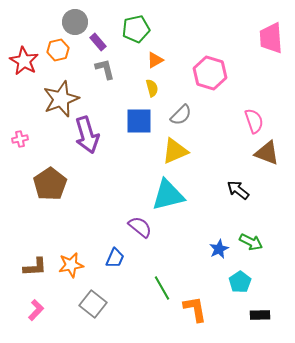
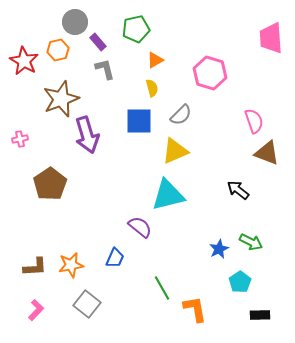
gray square: moved 6 px left
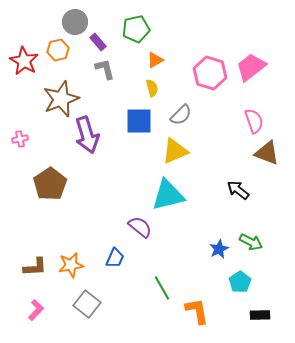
pink trapezoid: moved 20 px left, 29 px down; rotated 56 degrees clockwise
orange L-shape: moved 2 px right, 2 px down
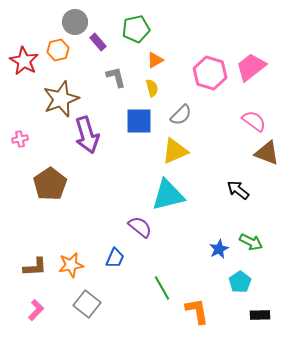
gray L-shape: moved 11 px right, 8 px down
pink semicircle: rotated 35 degrees counterclockwise
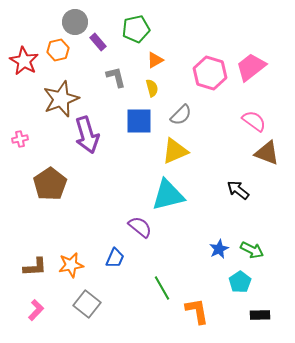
green arrow: moved 1 px right, 8 px down
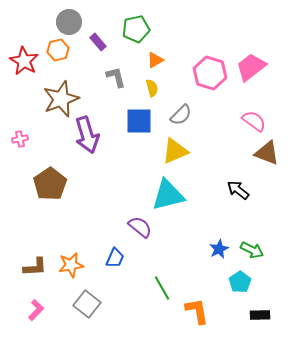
gray circle: moved 6 px left
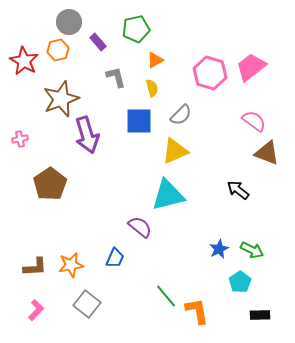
green line: moved 4 px right, 8 px down; rotated 10 degrees counterclockwise
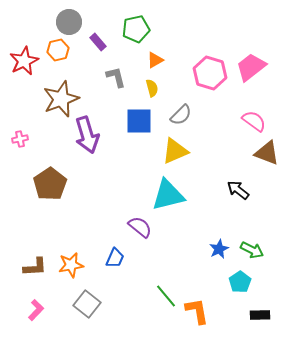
red star: rotated 16 degrees clockwise
